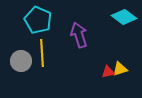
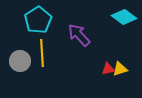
cyan pentagon: rotated 16 degrees clockwise
purple arrow: rotated 25 degrees counterclockwise
gray circle: moved 1 px left
red triangle: moved 3 px up
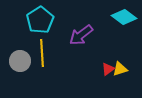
cyan pentagon: moved 2 px right
purple arrow: moved 2 px right; rotated 85 degrees counterclockwise
red triangle: rotated 24 degrees counterclockwise
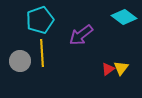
cyan pentagon: rotated 12 degrees clockwise
yellow triangle: moved 1 px right, 1 px up; rotated 35 degrees counterclockwise
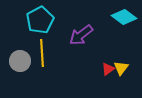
cyan pentagon: rotated 8 degrees counterclockwise
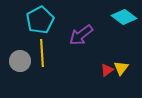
red triangle: moved 1 px left, 1 px down
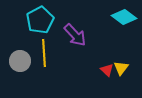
purple arrow: moved 6 px left; rotated 95 degrees counterclockwise
yellow line: moved 2 px right
red triangle: rotated 40 degrees counterclockwise
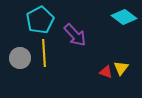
gray circle: moved 3 px up
red triangle: moved 1 px left, 2 px down; rotated 24 degrees counterclockwise
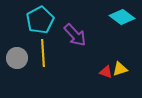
cyan diamond: moved 2 px left
yellow line: moved 1 px left
gray circle: moved 3 px left
yellow triangle: moved 1 px left, 1 px down; rotated 35 degrees clockwise
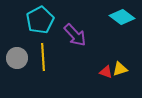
yellow line: moved 4 px down
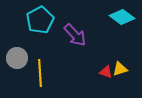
yellow line: moved 3 px left, 16 px down
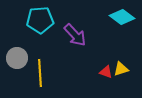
cyan pentagon: rotated 24 degrees clockwise
yellow triangle: moved 1 px right
